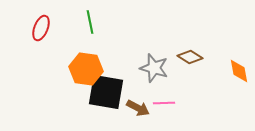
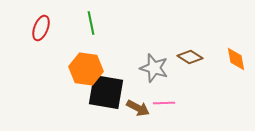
green line: moved 1 px right, 1 px down
orange diamond: moved 3 px left, 12 px up
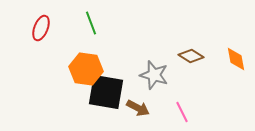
green line: rotated 10 degrees counterclockwise
brown diamond: moved 1 px right, 1 px up
gray star: moved 7 px down
pink line: moved 18 px right, 9 px down; rotated 65 degrees clockwise
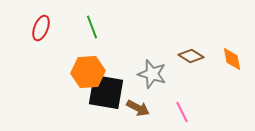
green line: moved 1 px right, 4 px down
orange diamond: moved 4 px left
orange hexagon: moved 2 px right, 3 px down; rotated 12 degrees counterclockwise
gray star: moved 2 px left, 1 px up
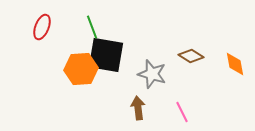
red ellipse: moved 1 px right, 1 px up
orange diamond: moved 3 px right, 5 px down
orange hexagon: moved 7 px left, 3 px up
black square: moved 37 px up
brown arrow: rotated 125 degrees counterclockwise
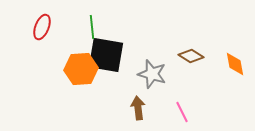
green line: rotated 15 degrees clockwise
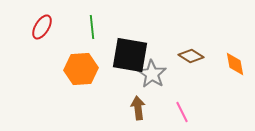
red ellipse: rotated 10 degrees clockwise
black square: moved 24 px right
gray star: rotated 16 degrees clockwise
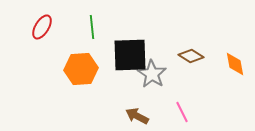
black square: rotated 12 degrees counterclockwise
brown arrow: moved 1 px left, 8 px down; rotated 55 degrees counterclockwise
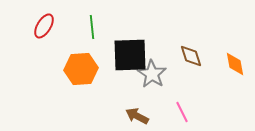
red ellipse: moved 2 px right, 1 px up
brown diamond: rotated 40 degrees clockwise
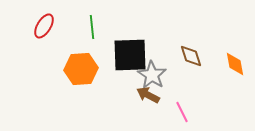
gray star: moved 1 px down
brown arrow: moved 11 px right, 21 px up
